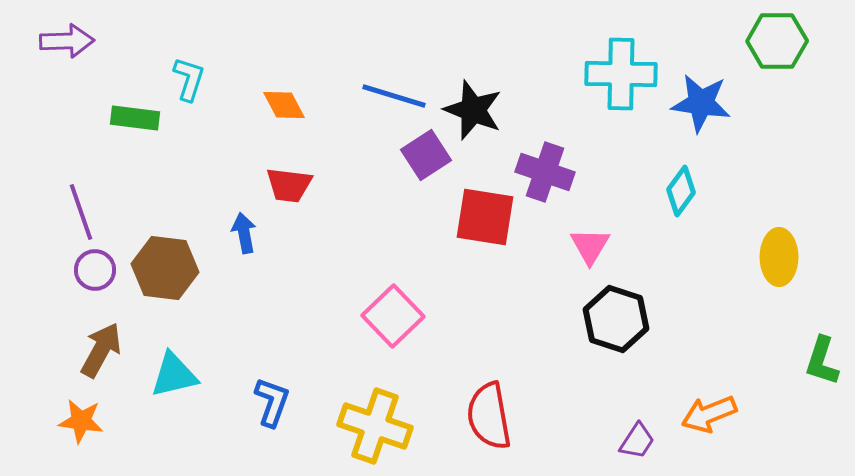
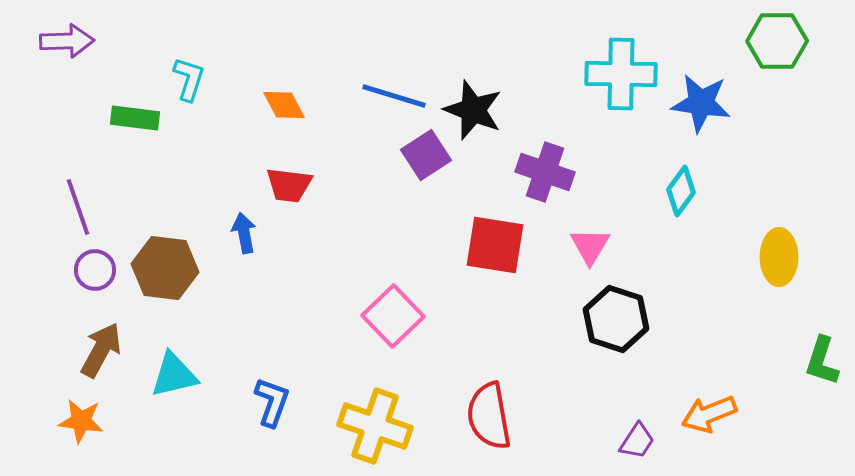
purple line: moved 3 px left, 5 px up
red square: moved 10 px right, 28 px down
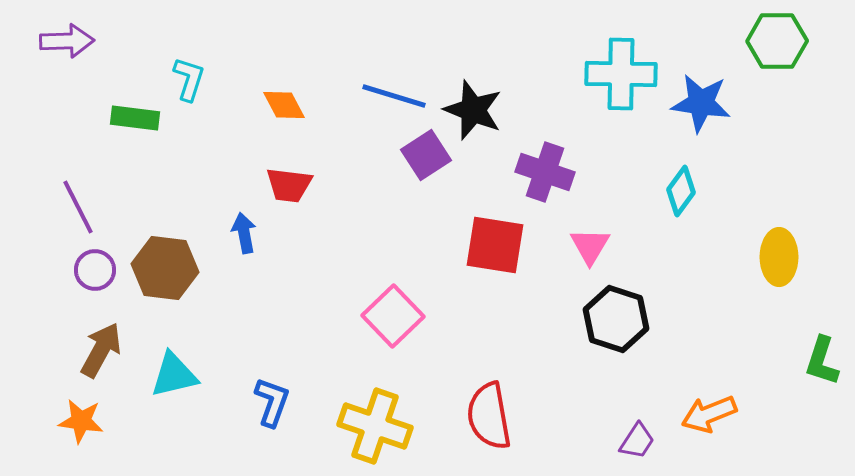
purple line: rotated 8 degrees counterclockwise
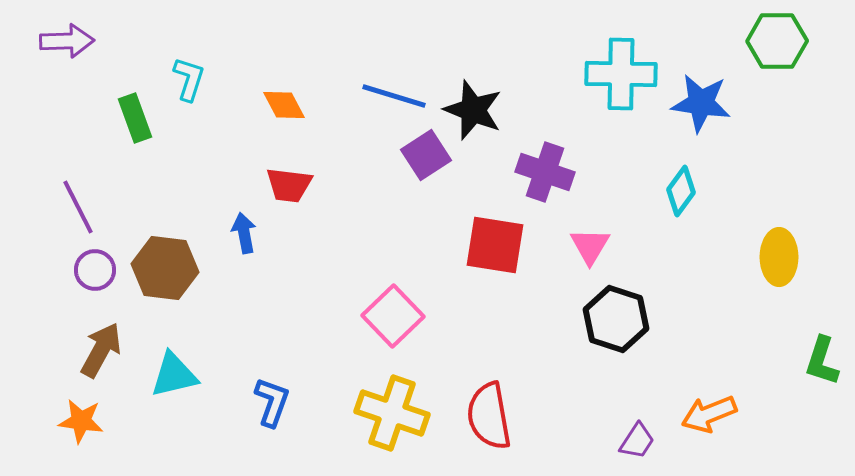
green rectangle: rotated 63 degrees clockwise
yellow cross: moved 17 px right, 13 px up
